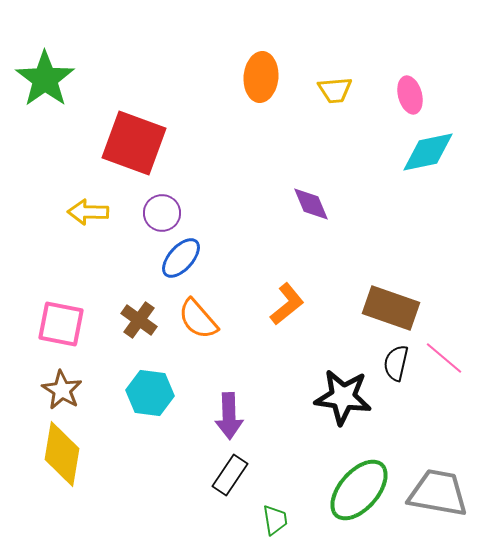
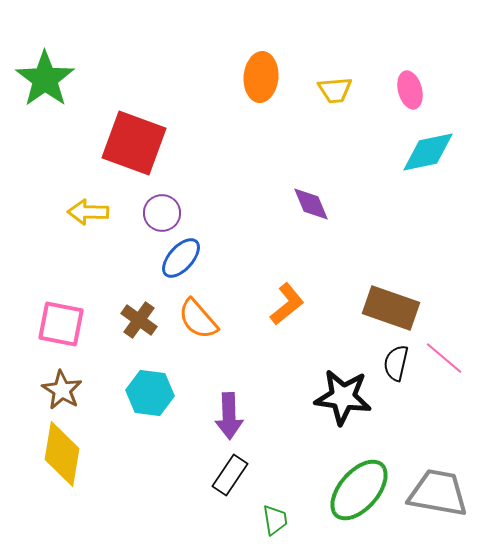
pink ellipse: moved 5 px up
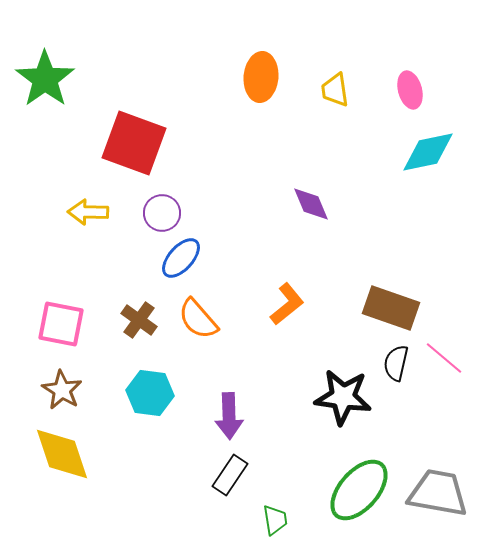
yellow trapezoid: rotated 87 degrees clockwise
yellow diamond: rotated 28 degrees counterclockwise
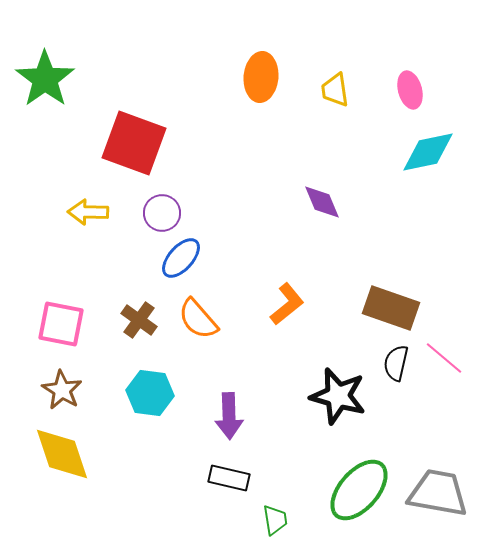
purple diamond: moved 11 px right, 2 px up
black star: moved 5 px left, 1 px up; rotated 8 degrees clockwise
black rectangle: moved 1 px left, 3 px down; rotated 69 degrees clockwise
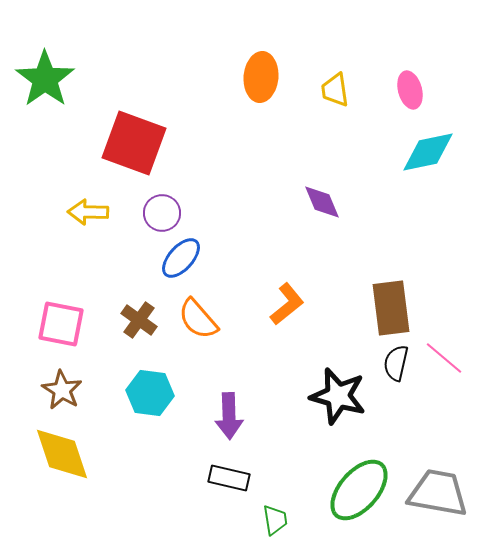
brown rectangle: rotated 64 degrees clockwise
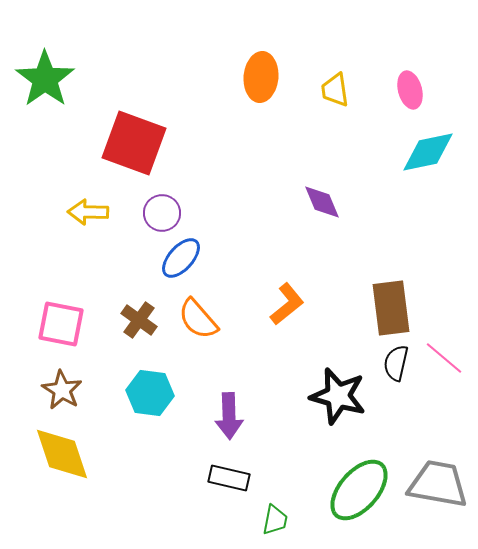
gray trapezoid: moved 9 px up
green trapezoid: rotated 20 degrees clockwise
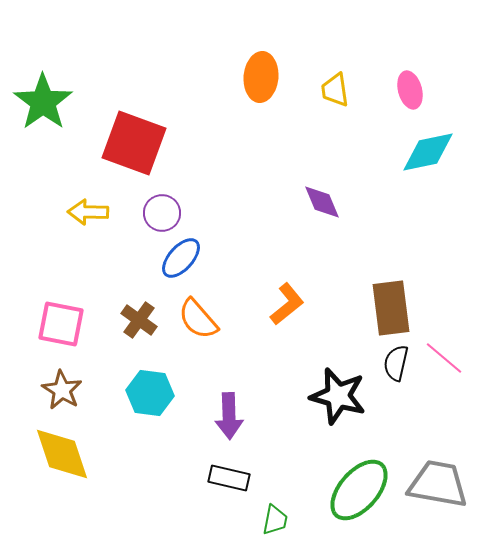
green star: moved 2 px left, 23 px down
